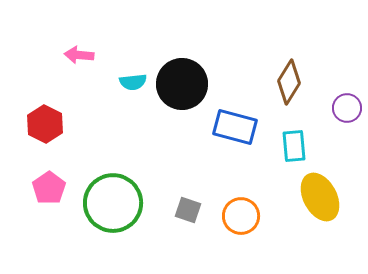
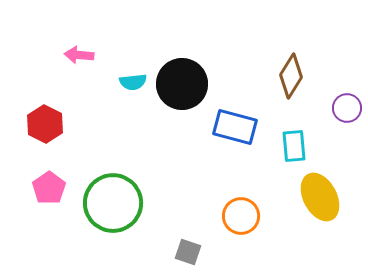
brown diamond: moved 2 px right, 6 px up
gray square: moved 42 px down
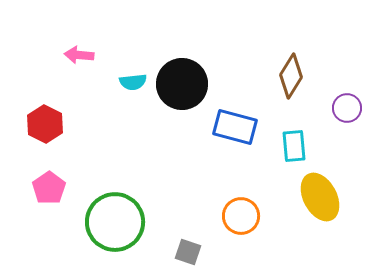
green circle: moved 2 px right, 19 px down
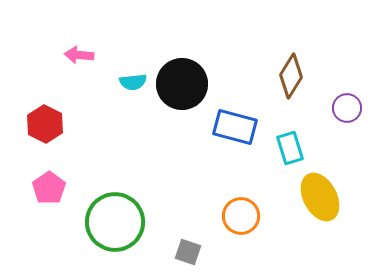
cyan rectangle: moved 4 px left, 2 px down; rotated 12 degrees counterclockwise
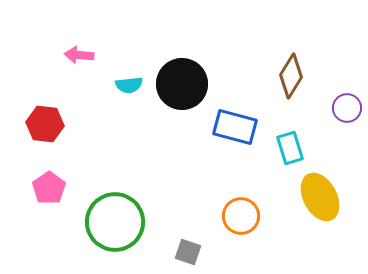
cyan semicircle: moved 4 px left, 3 px down
red hexagon: rotated 21 degrees counterclockwise
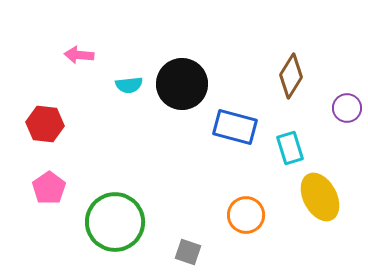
orange circle: moved 5 px right, 1 px up
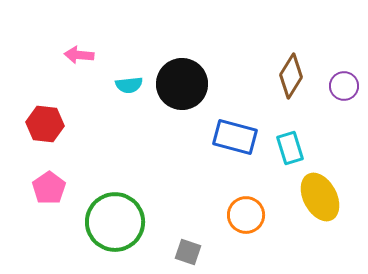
purple circle: moved 3 px left, 22 px up
blue rectangle: moved 10 px down
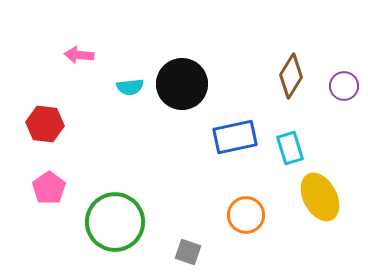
cyan semicircle: moved 1 px right, 2 px down
blue rectangle: rotated 27 degrees counterclockwise
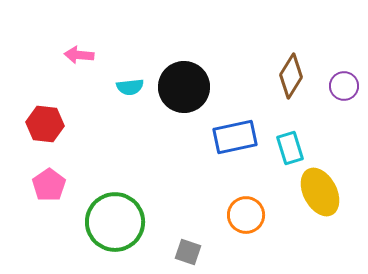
black circle: moved 2 px right, 3 px down
pink pentagon: moved 3 px up
yellow ellipse: moved 5 px up
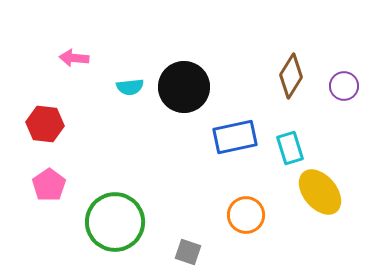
pink arrow: moved 5 px left, 3 px down
yellow ellipse: rotated 12 degrees counterclockwise
